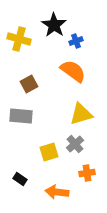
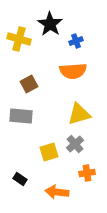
black star: moved 4 px left, 1 px up
orange semicircle: rotated 140 degrees clockwise
yellow triangle: moved 2 px left
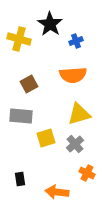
orange semicircle: moved 4 px down
yellow square: moved 3 px left, 14 px up
orange cross: rotated 35 degrees clockwise
black rectangle: rotated 48 degrees clockwise
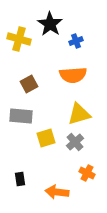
gray cross: moved 2 px up
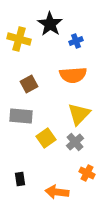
yellow triangle: rotated 30 degrees counterclockwise
yellow square: rotated 18 degrees counterclockwise
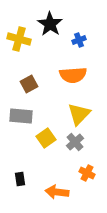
blue cross: moved 3 px right, 1 px up
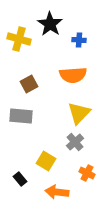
blue cross: rotated 24 degrees clockwise
yellow triangle: moved 1 px up
yellow square: moved 23 px down; rotated 24 degrees counterclockwise
black rectangle: rotated 32 degrees counterclockwise
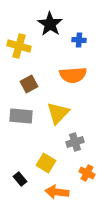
yellow cross: moved 7 px down
yellow triangle: moved 21 px left
gray cross: rotated 24 degrees clockwise
yellow square: moved 2 px down
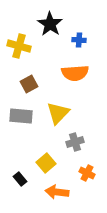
orange semicircle: moved 2 px right, 2 px up
yellow square: rotated 18 degrees clockwise
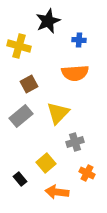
black star: moved 2 px left, 3 px up; rotated 15 degrees clockwise
gray rectangle: rotated 45 degrees counterclockwise
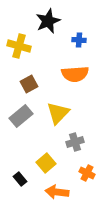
orange semicircle: moved 1 px down
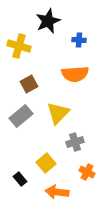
orange cross: moved 1 px up
